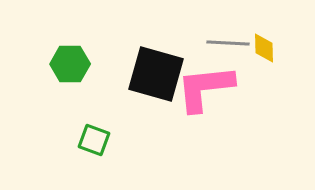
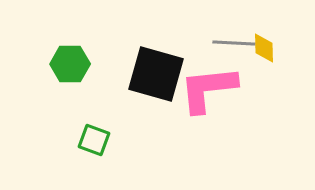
gray line: moved 6 px right
pink L-shape: moved 3 px right, 1 px down
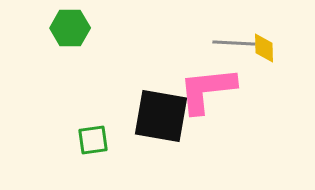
green hexagon: moved 36 px up
black square: moved 5 px right, 42 px down; rotated 6 degrees counterclockwise
pink L-shape: moved 1 px left, 1 px down
green square: moved 1 px left; rotated 28 degrees counterclockwise
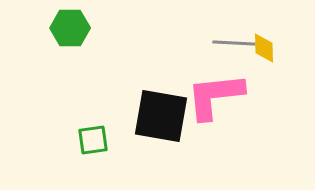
pink L-shape: moved 8 px right, 6 px down
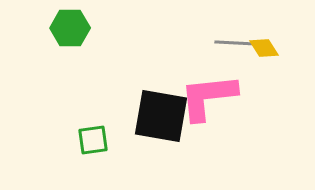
gray line: moved 2 px right
yellow diamond: rotated 32 degrees counterclockwise
pink L-shape: moved 7 px left, 1 px down
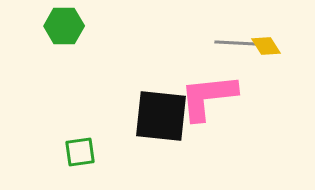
green hexagon: moved 6 px left, 2 px up
yellow diamond: moved 2 px right, 2 px up
black square: rotated 4 degrees counterclockwise
green square: moved 13 px left, 12 px down
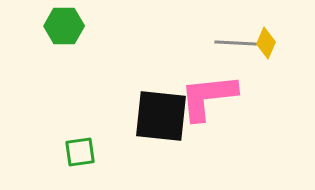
yellow diamond: moved 3 px up; rotated 56 degrees clockwise
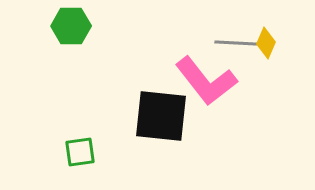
green hexagon: moved 7 px right
pink L-shape: moved 2 px left, 16 px up; rotated 122 degrees counterclockwise
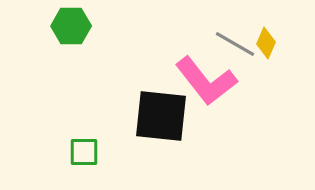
gray line: moved 1 px left, 1 px down; rotated 27 degrees clockwise
green square: moved 4 px right; rotated 8 degrees clockwise
